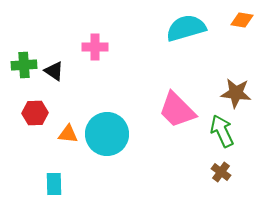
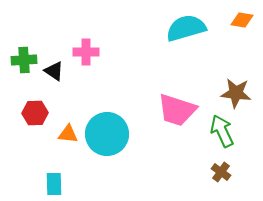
pink cross: moved 9 px left, 5 px down
green cross: moved 5 px up
pink trapezoid: rotated 27 degrees counterclockwise
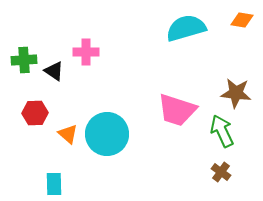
orange triangle: rotated 35 degrees clockwise
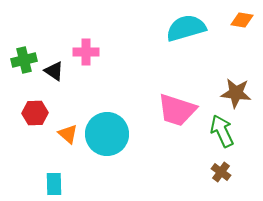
green cross: rotated 10 degrees counterclockwise
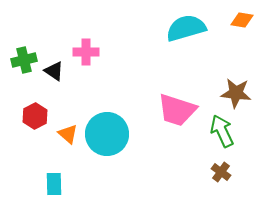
red hexagon: moved 3 px down; rotated 25 degrees counterclockwise
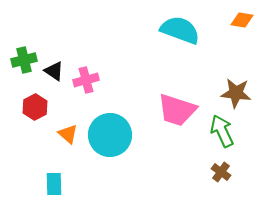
cyan semicircle: moved 6 px left, 2 px down; rotated 36 degrees clockwise
pink cross: moved 28 px down; rotated 15 degrees counterclockwise
red hexagon: moved 9 px up
cyan circle: moved 3 px right, 1 px down
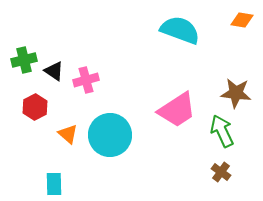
pink trapezoid: rotated 51 degrees counterclockwise
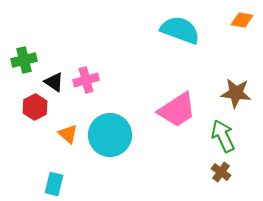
black triangle: moved 11 px down
green arrow: moved 1 px right, 5 px down
cyan rectangle: rotated 15 degrees clockwise
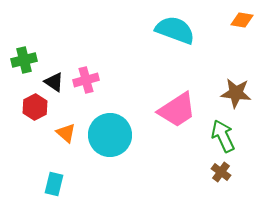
cyan semicircle: moved 5 px left
orange triangle: moved 2 px left, 1 px up
